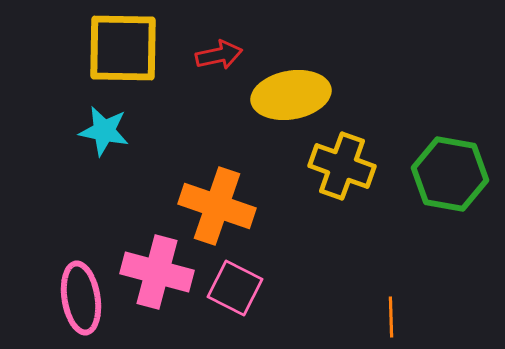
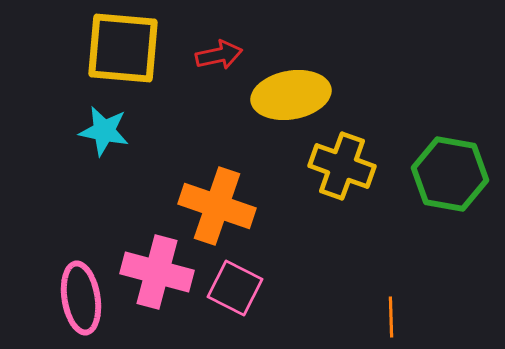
yellow square: rotated 4 degrees clockwise
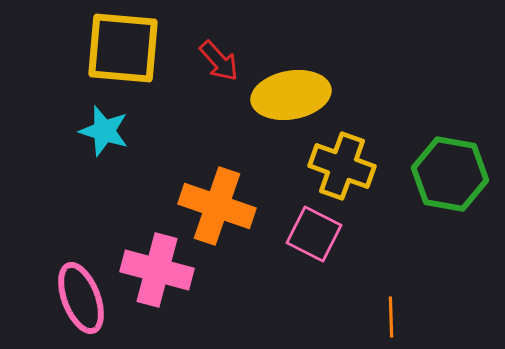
red arrow: moved 6 px down; rotated 60 degrees clockwise
cyan star: rotated 6 degrees clockwise
pink cross: moved 2 px up
pink square: moved 79 px right, 54 px up
pink ellipse: rotated 12 degrees counterclockwise
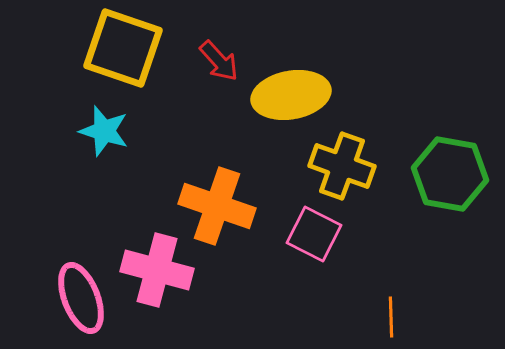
yellow square: rotated 14 degrees clockwise
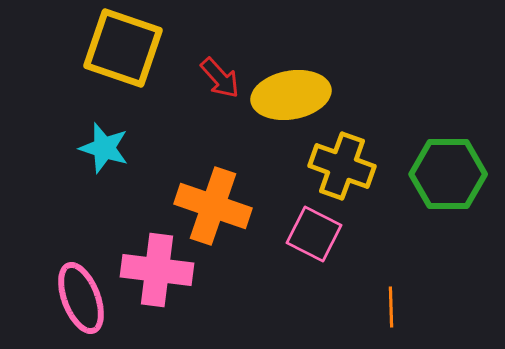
red arrow: moved 1 px right, 17 px down
cyan star: moved 17 px down
green hexagon: moved 2 px left; rotated 10 degrees counterclockwise
orange cross: moved 4 px left
pink cross: rotated 8 degrees counterclockwise
orange line: moved 10 px up
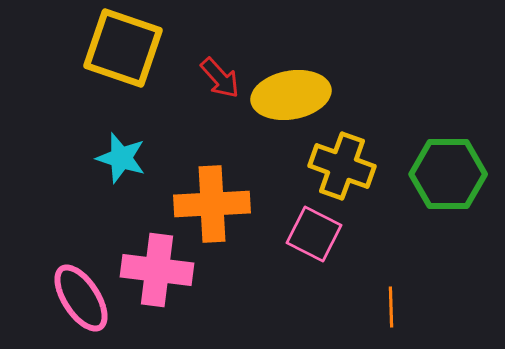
cyan star: moved 17 px right, 10 px down
orange cross: moved 1 px left, 2 px up; rotated 22 degrees counterclockwise
pink ellipse: rotated 12 degrees counterclockwise
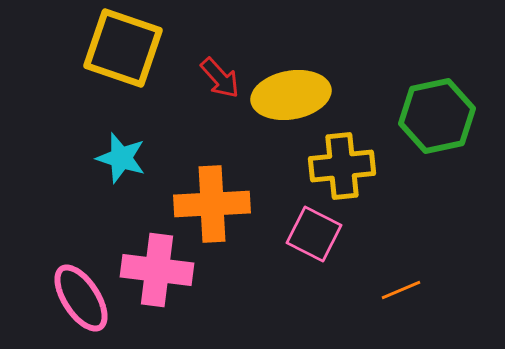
yellow cross: rotated 26 degrees counterclockwise
green hexagon: moved 11 px left, 58 px up; rotated 12 degrees counterclockwise
orange line: moved 10 px right, 17 px up; rotated 69 degrees clockwise
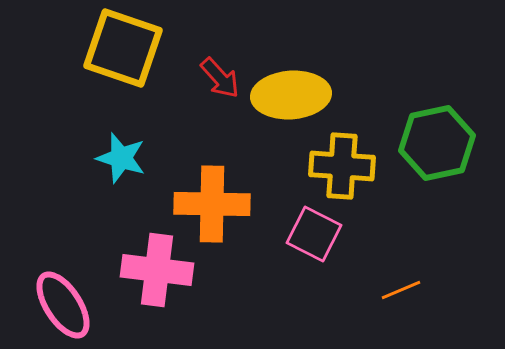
yellow ellipse: rotated 6 degrees clockwise
green hexagon: moved 27 px down
yellow cross: rotated 10 degrees clockwise
orange cross: rotated 4 degrees clockwise
pink ellipse: moved 18 px left, 7 px down
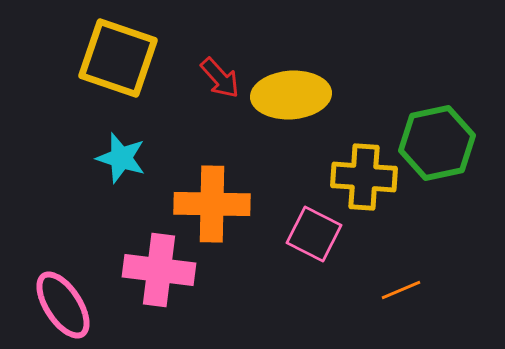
yellow square: moved 5 px left, 10 px down
yellow cross: moved 22 px right, 11 px down
pink cross: moved 2 px right
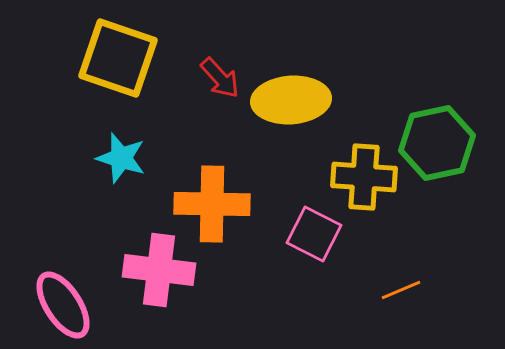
yellow ellipse: moved 5 px down
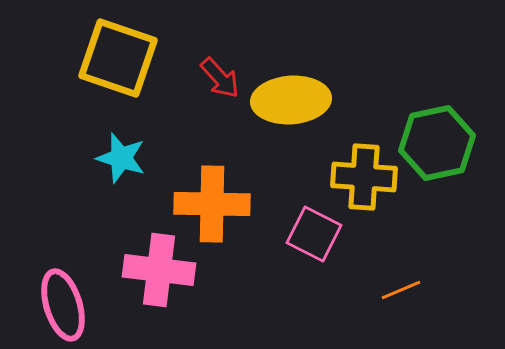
pink ellipse: rotated 16 degrees clockwise
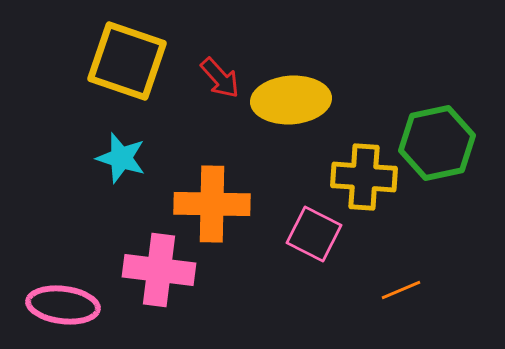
yellow square: moved 9 px right, 3 px down
pink ellipse: rotated 66 degrees counterclockwise
